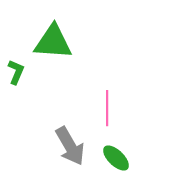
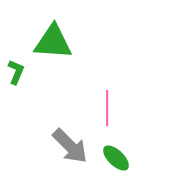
gray arrow: rotated 15 degrees counterclockwise
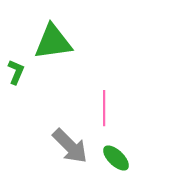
green triangle: rotated 12 degrees counterclockwise
pink line: moved 3 px left
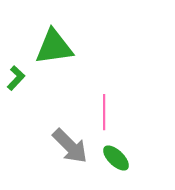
green triangle: moved 1 px right, 5 px down
green L-shape: moved 6 px down; rotated 20 degrees clockwise
pink line: moved 4 px down
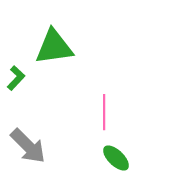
gray arrow: moved 42 px left
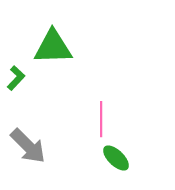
green triangle: moved 1 px left; rotated 6 degrees clockwise
pink line: moved 3 px left, 7 px down
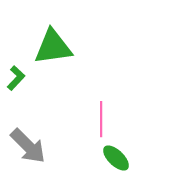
green triangle: rotated 6 degrees counterclockwise
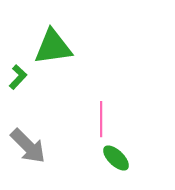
green L-shape: moved 2 px right, 1 px up
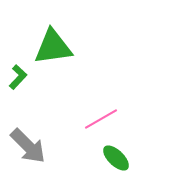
pink line: rotated 60 degrees clockwise
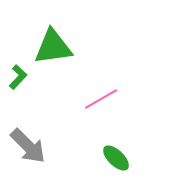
pink line: moved 20 px up
